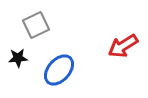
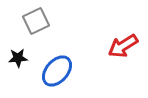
gray square: moved 4 px up
blue ellipse: moved 2 px left, 1 px down
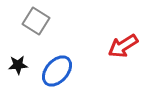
gray square: rotated 32 degrees counterclockwise
black star: moved 7 px down
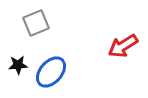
gray square: moved 2 px down; rotated 36 degrees clockwise
blue ellipse: moved 6 px left, 1 px down
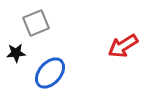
black star: moved 2 px left, 12 px up
blue ellipse: moved 1 px left, 1 px down
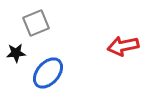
red arrow: rotated 20 degrees clockwise
blue ellipse: moved 2 px left
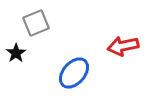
black star: rotated 30 degrees counterclockwise
blue ellipse: moved 26 px right
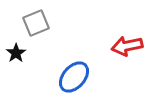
red arrow: moved 4 px right
blue ellipse: moved 4 px down
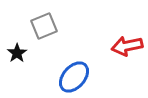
gray square: moved 8 px right, 3 px down
black star: moved 1 px right
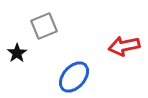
red arrow: moved 3 px left
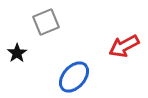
gray square: moved 2 px right, 4 px up
red arrow: rotated 16 degrees counterclockwise
